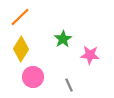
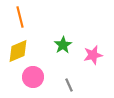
orange line: rotated 60 degrees counterclockwise
green star: moved 6 px down
yellow diamond: moved 3 px left, 2 px down; rotated 35 degrees clockwise
pink star: moved 3 px right; rotated 18 degrees counterclockwise
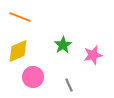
orange line: rotated 55 degrees counterclockwise
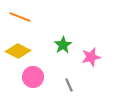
yellow diamond: rotated 50 degrees clockwise
pink star: moved 2 px left, 2 px down
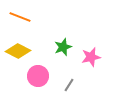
green star: moved 2 px down; rotated 12 degrees clockwise
pink circle: moved 5 px right, 1 px up
gray line: rotated 56 degrees clockwise
